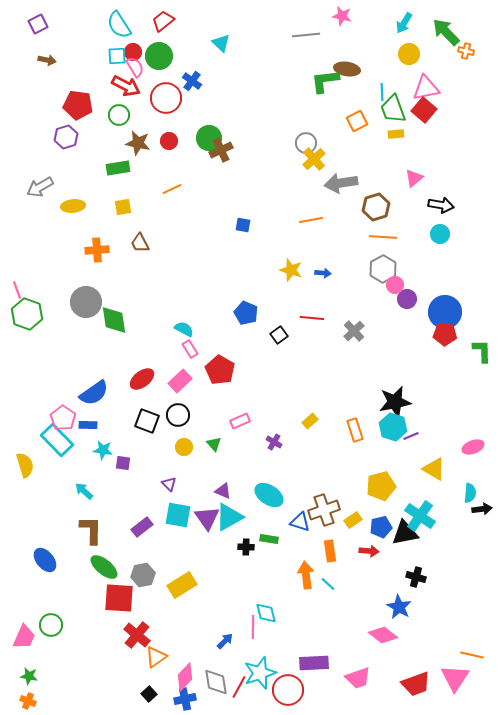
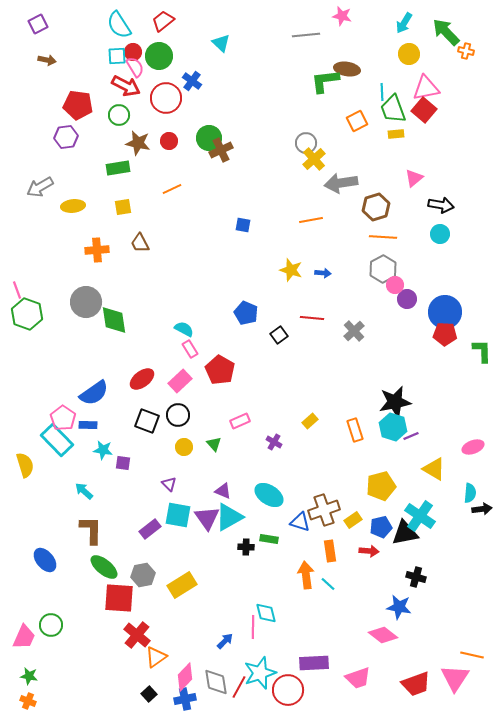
purple hexagon at (66, 137): rotated 10 degrees clockwise
purple rectangle at (142, 527): moved 8 px right, 2 px down
blue star at (399, 607): rotated 20 degrees counterclockwise
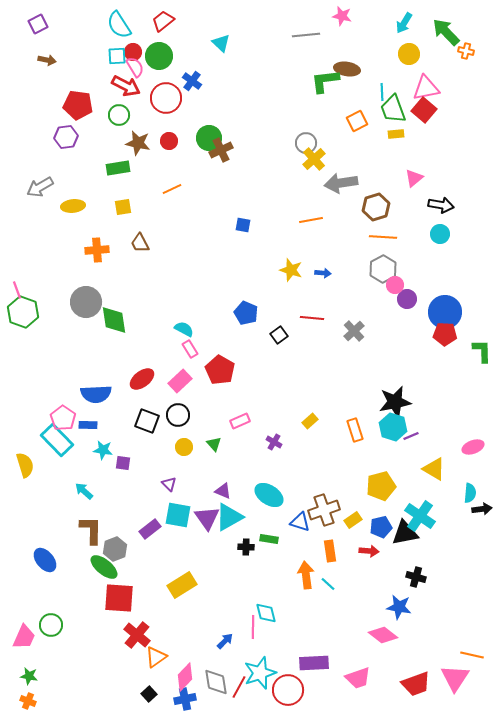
green hexagon at (27, 314): moved 4 px left, 2 px up
blue semicircle at (94, 393): moved 2 px right, 1 px down; rotated 32 degrees clockwise
gray hexagon at (143, 575): moved 28 px left, 26 px up; rotated 10 degrees counterclockwise
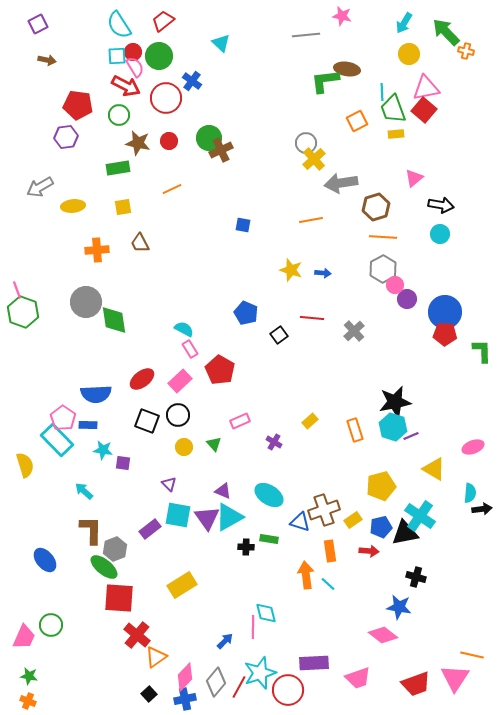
gray diamond at (216, 682): rotated 48 degrees clockwise
